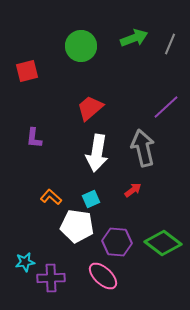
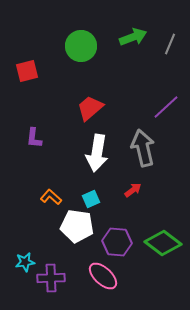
green arrow: moved 1 px left, 1 px up
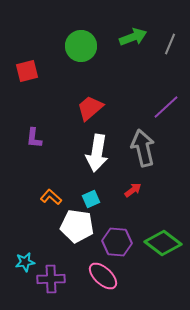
purple cross: moved 1 px down
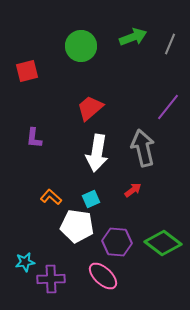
purple line: moved 2 px right; rotated 8 degrees counterclockwise
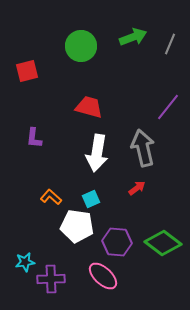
red trapezoid: moved 1 px left, 1 px up; rotated 56 degrees clockwise
red arrow: moved 4 px right, 2 px up
